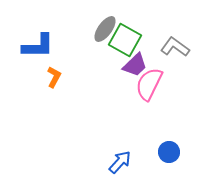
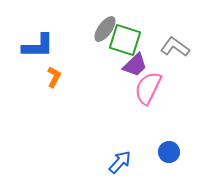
green square: rotated 12 degrees counterclockwise
pink semicircle: moved 1 px left, 4 px down
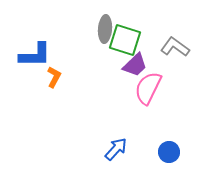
gray ellipse: rotated 32 degrees counterclockwise
blue L-shape: moved 3 px left, 9 px down
blue arrow: moved 4 px left, 13 px up
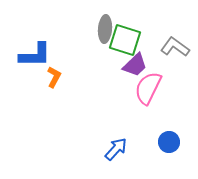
blue circle: moved 10 px up
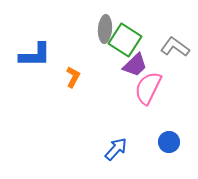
green square: rotated 16 degrees clockwise
orange L-shape: moved 19 px right
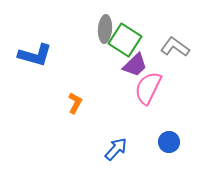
blue L-shape: rotated 16 degrees clockwise
orange L-shape: moved 2 px right, 26 px down
